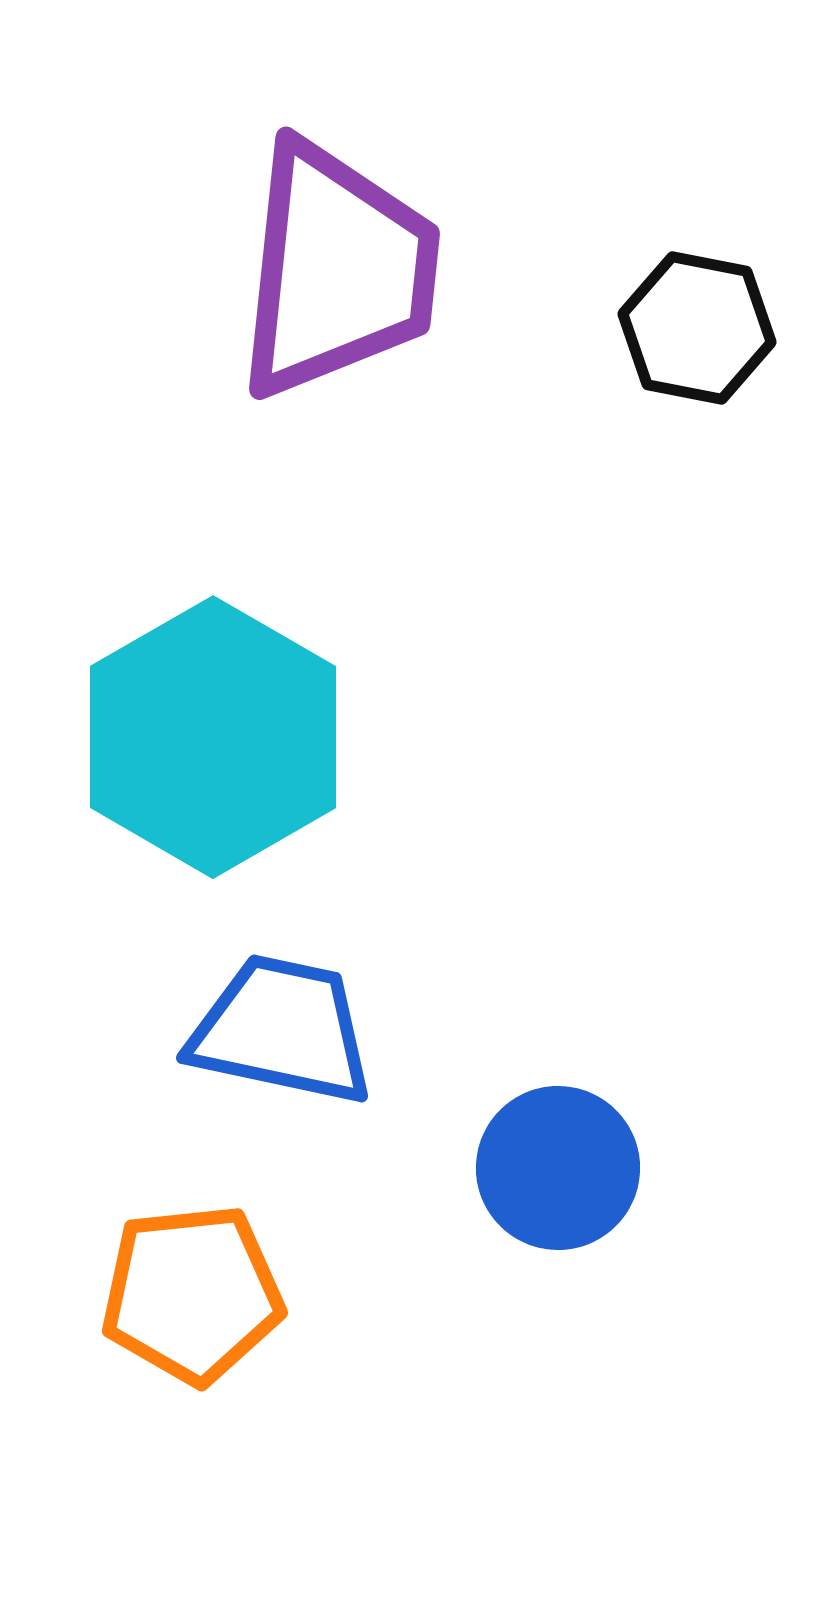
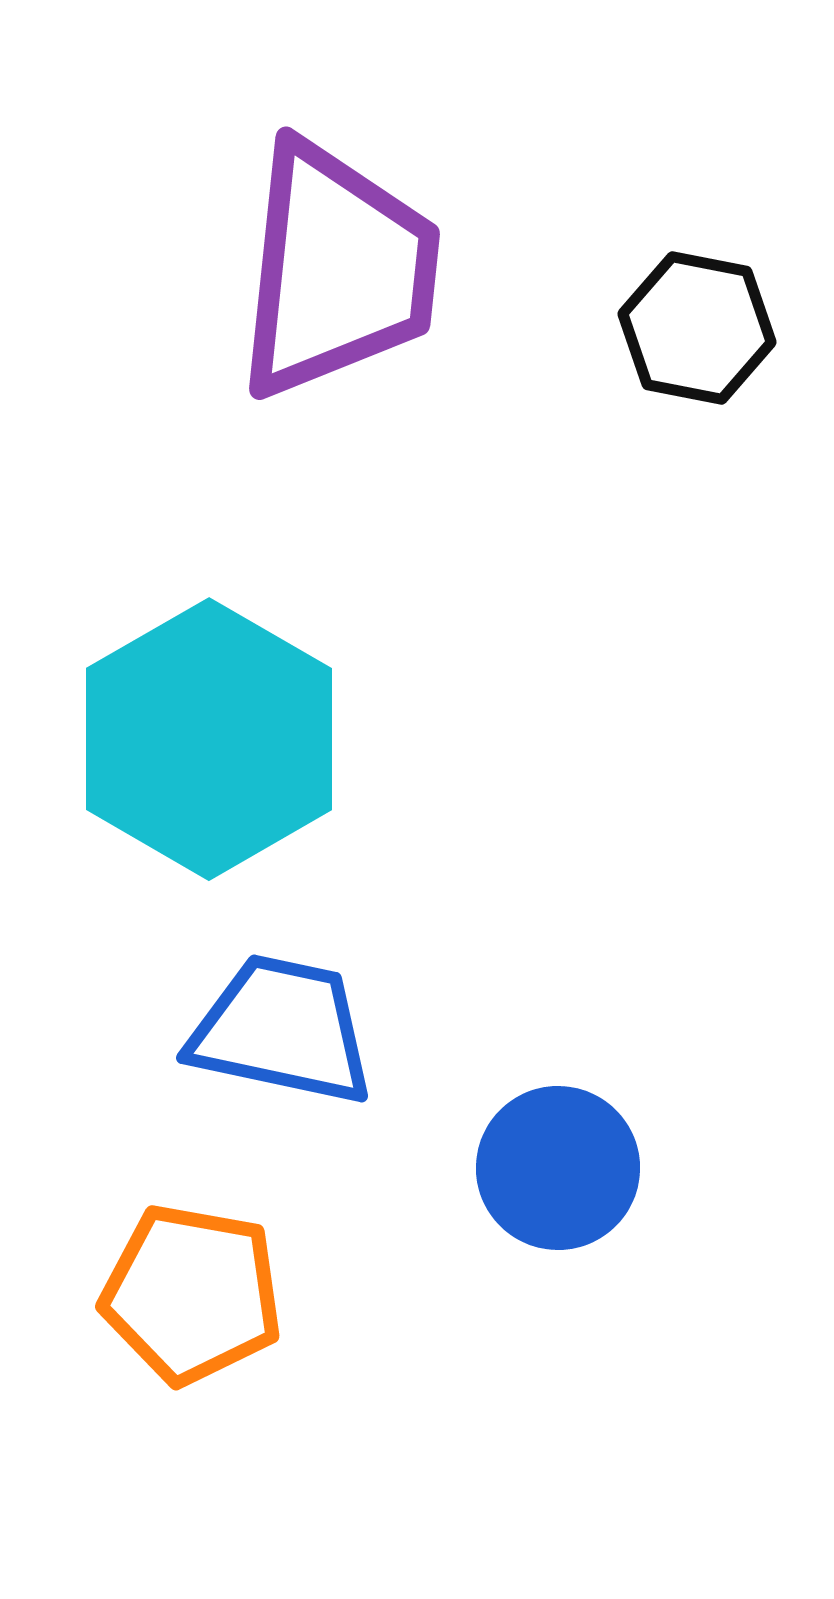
cyan hexagon: moved 4 px left, 2 px down
orange pentagon: rotated 16 degrees clockwise
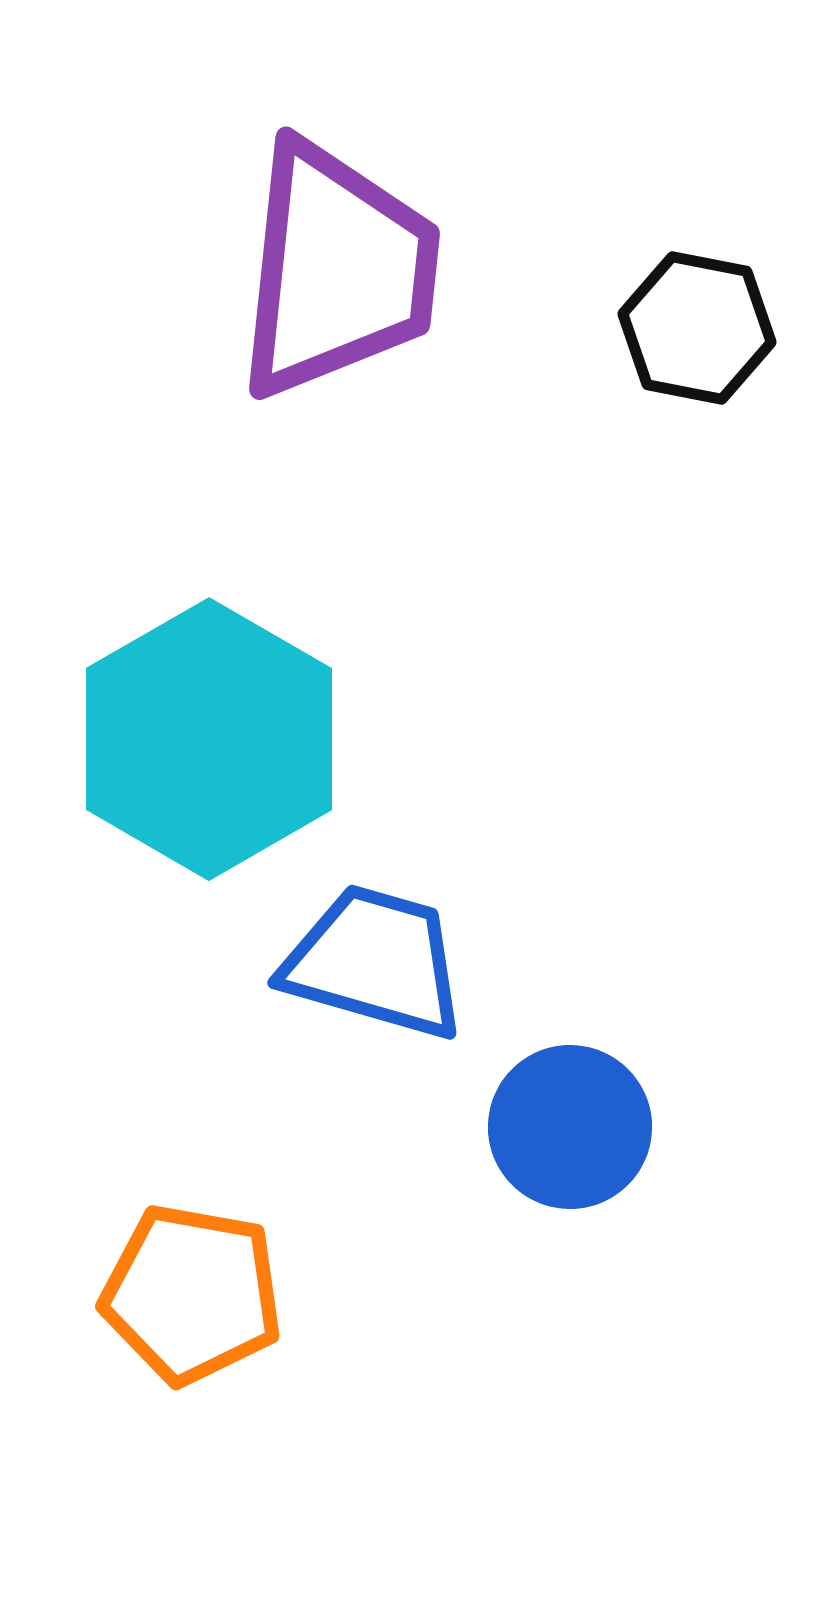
blue trapezoid: moved 93 px right, 68 px up; rotated 4 degrees clockwise
blue circle: moved 12 px right, 41 px up
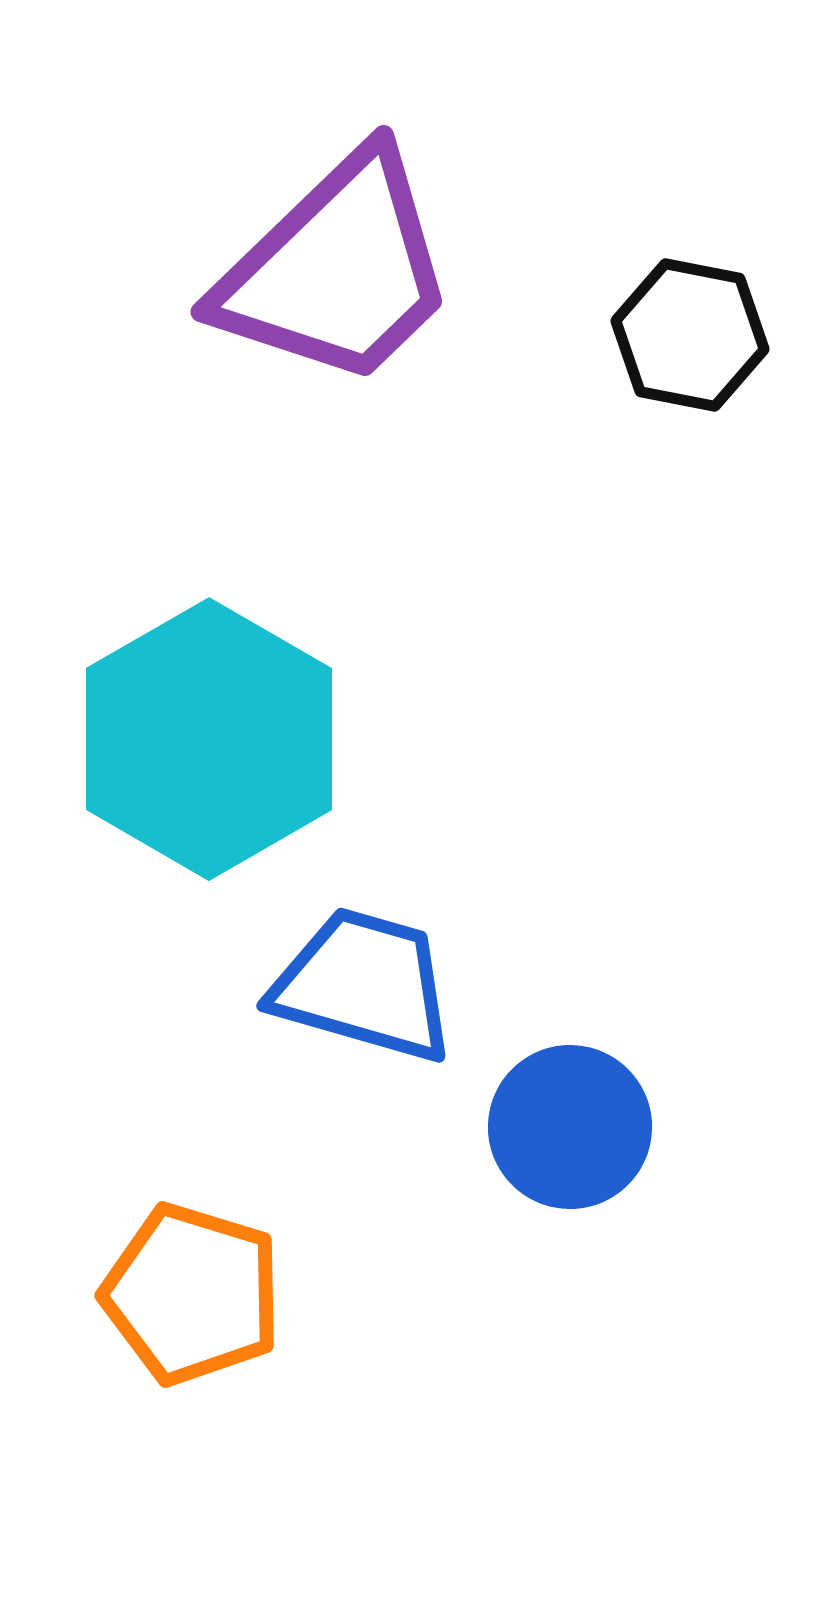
purple trapezoid: rotated 40 degrees clockwise
black hexagon: moved 7 px left, 7 px down
blue trapezoid: moved 11 px left, 23 px down
orange pentagon: rotated 7 degrees clockwise
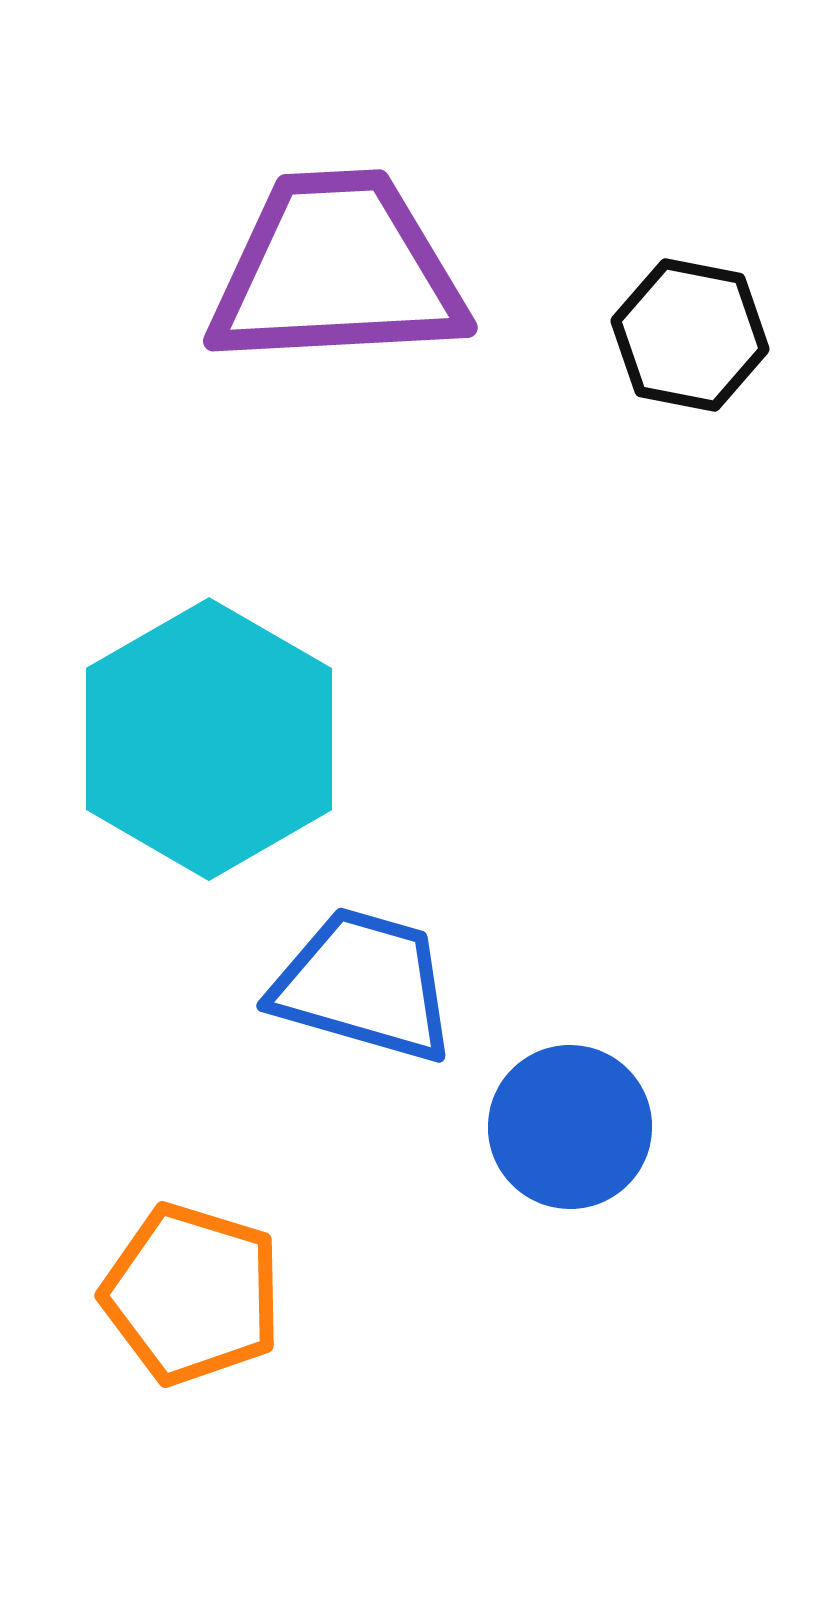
purple trapezoid: rotated 139 degrees counterclockwise
